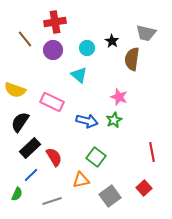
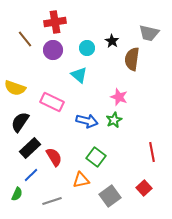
gray trapezoid: moved 3 px right
yellow semicircle: moved 2 px up
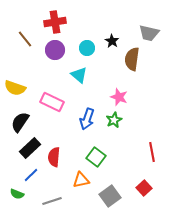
purple circle: moved 2 px right
blue arrow: moved 2 px up; rotated 95 degrees clockwise
red semicircle: rotated 144 degrees counterclockwise
green semicircle: rotated 88 degrees clockwise
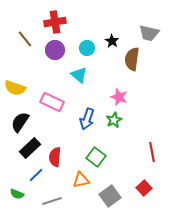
red semicircle: moved 1 px right
blue line: moved 5 px right
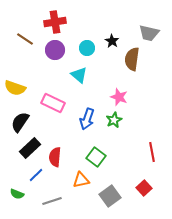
brown line: rotated 18 degrees counterclockwise
pink rectangle: moved 1 px right, 1 px down
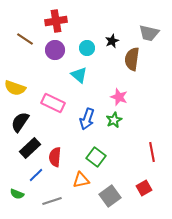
red cross: moved 1 px right, 1 px up
black star: rotated 16 degrees clockwise
red square: rotated 14 degrees clockwise
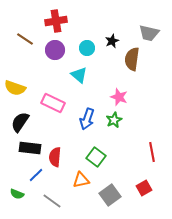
black rectangle: rotated 50 degrees clockwise
gray square: moved 1 px up
gray line: rotated 54 degrees clockwise
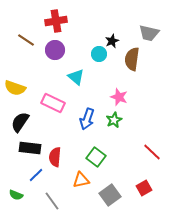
brown line: moved 1 px right, 1 px down
cyan circle: moved 12 px right, 6 px down
cyan triangle: moved 3 px left, 2 px down
red line: rotated 36 degrees counterclockwise
green semicircle: moved 1 px left, 1 px down
gray line: rotated 18 degrees clockwise
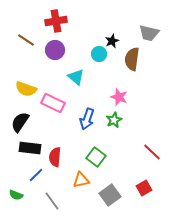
yellow semicircle: moved 11 px right, 1 px down
